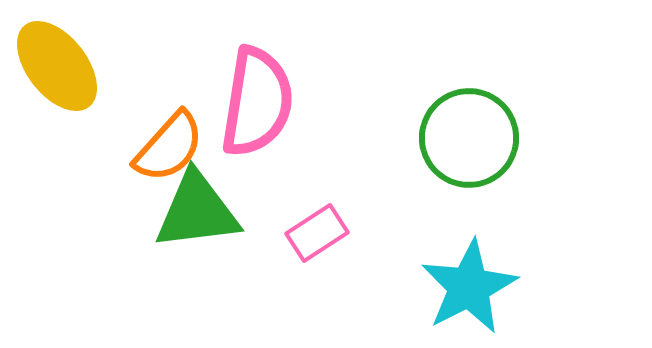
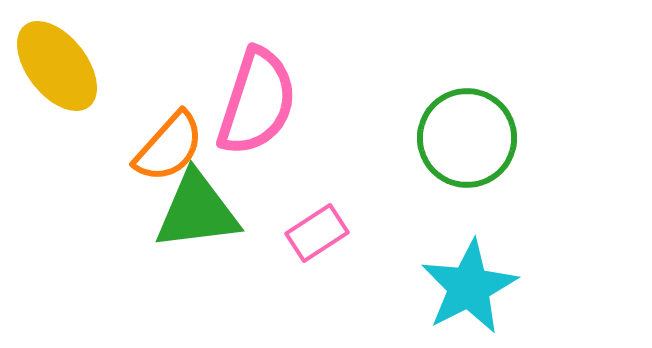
pink semicircle: rotated 9 degrees clockwise
green circle: moved 2 px left
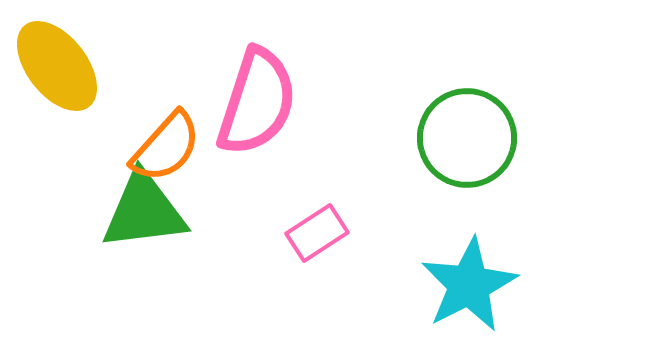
orange semicircle: moved 3 px left
green triangle: moved 53 px left
cyan star: moved 2 px up
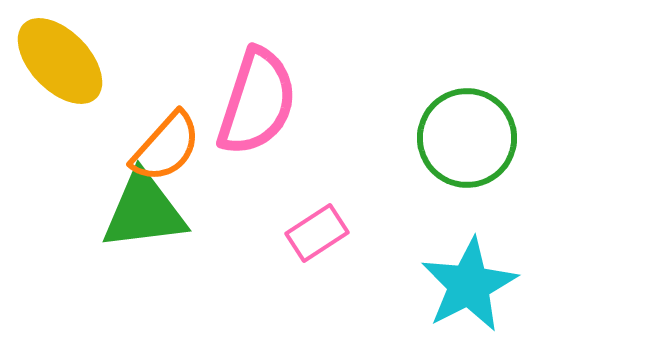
yellow ellipse: moved 3 px right, 5 px up; rotated 6 degrees counterclockwise
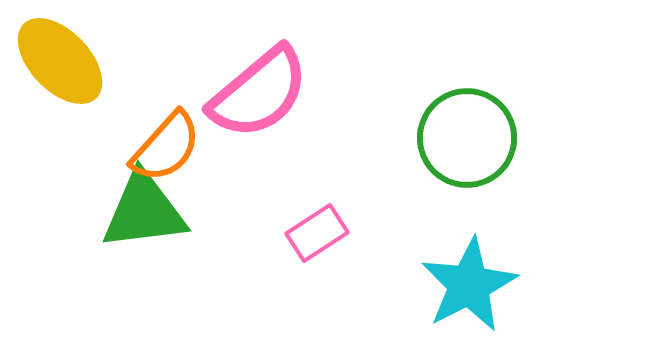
pink semicircle: moved 2 px right, 9 px up; rotated 32 degrees clockwise
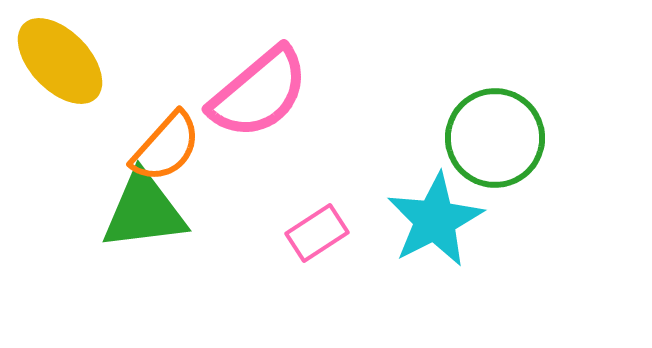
green circle: moved 28 px right
cyan star: moved 34 px left, 65 px up
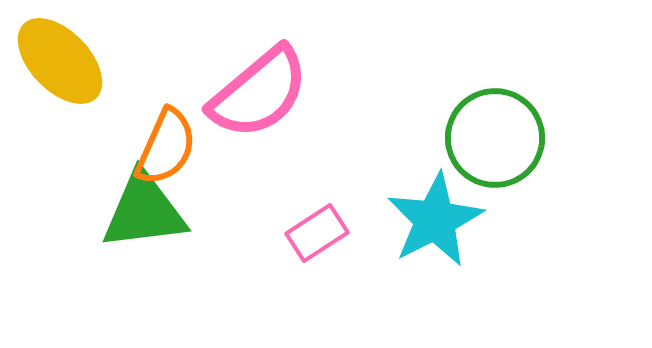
orange semicircle: rotated 18 degrees counterclockwise
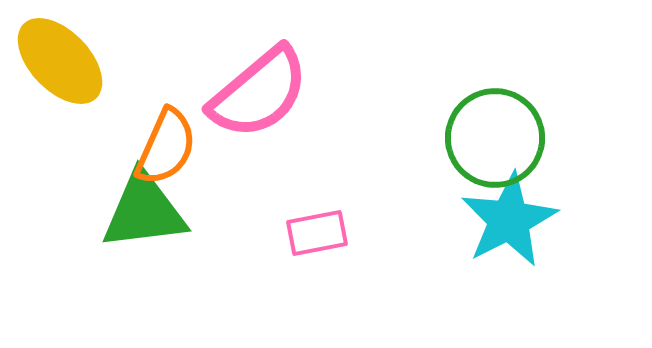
cyan star: moved 74 px right
pink rectangle: rotated 22 degrees clockwise
